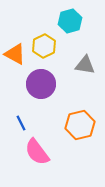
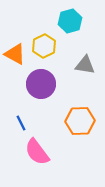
orange hexagon: moved 4 px up; rotated 12 degrees clockwise
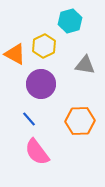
blue line: moved 8 px right, 4 px up; rotated 14 degrees counterclockwise
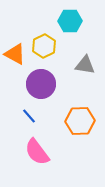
cyan hexagon: rotated 15 degrees clockwise
blue line: moved 3 px up
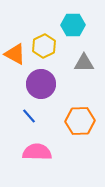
cyan hexagon: moved 3 px right, 4 px down
gray triangle: moved 1 px left, 2 px up; rotated 10 degrees counterclockwise
pink semicircle: rotated 128 degrees clockwise
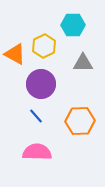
gray triangle: moved 1 px left
blue line: moved 7 px right
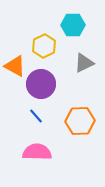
orange triangle: moved 12 px down
gray triangle: moved 1 px right; rotated 25 degrees counterclockwise
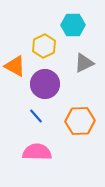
purple circle: moved 4 px right
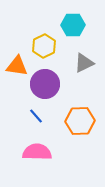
orange triangle: moved 2 px right; rotated 20 degrees counterclockwise
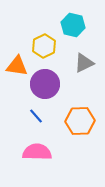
cyan hexagon: rotated 15 degrees clockwise
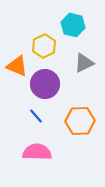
orange triangle: rotated 15 degrees clockwise
